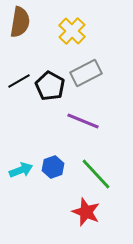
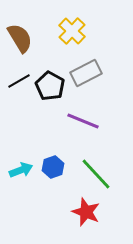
brown semicircle: moved 16 px down; rotated 40 degrees counterclockwise
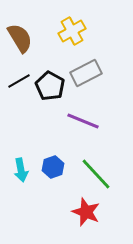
yellow cross: rotated 16 degrees clockwise
cyan arrow: rotated 100 degrees clockwise
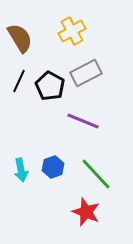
black line: rotated 35 degrees counterclockwise
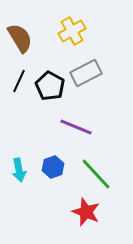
purple line: moved 7 px left, 6 px down
cyan arrow: moved 2 px left
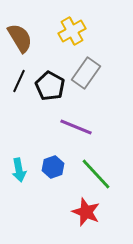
gray rectangle: rotated 28 degrees counterclockwise
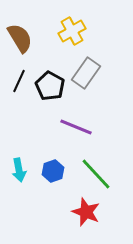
blue hexagon: moved 4 px down
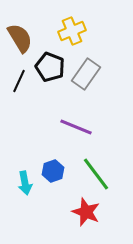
yellow cross: rotated 8 degrees clockwise
gray rectangle: moved 1 px down
black pentagon: moved 19 px up; rotated 8 degrees counterclockwise
cyan arrow: moved 6 px right, 13 px down
green line: rotated 6 degrees clockwise
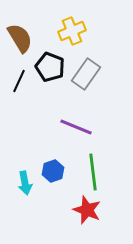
green line: moved 3 px left, 2 px up; rotated 30 degrees clockwise
red star: moved 1 px right, 2 px up
